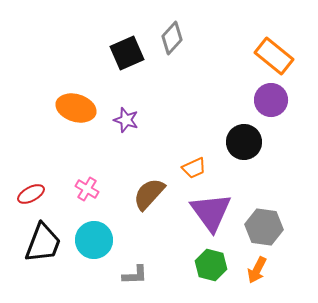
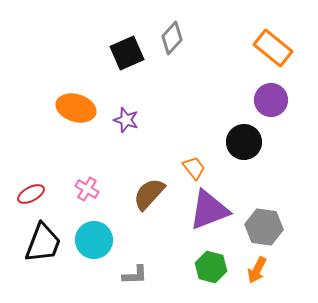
orange rectangle: moved 1 px left, 8 px up
orange trapezoid: rotated 105 degrees counterclockwise
purple triangle: moved 2 px left, 2 px up; rotated 45 degrees clockwise
green hexagon: moved 2 px down
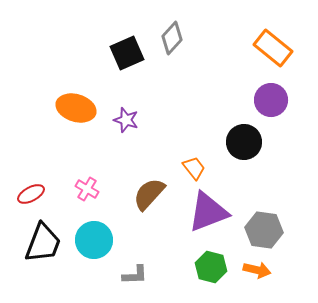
purple triangle: moved 1 px left, 2 px down
gray hexagon: moved 3 px down
orange arrow: rotated 104 degrees counterclockwise
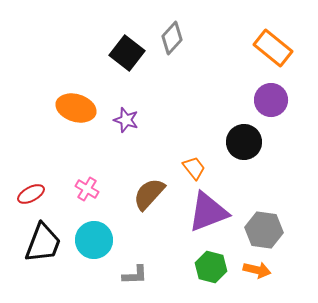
black square: rotated 28 degrees counterclockwise
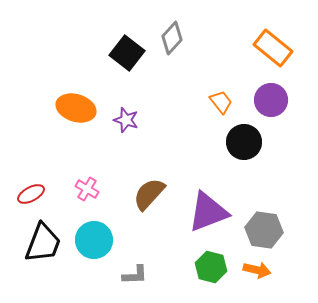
orange trapezoid: moved 27 px right, 66 px up
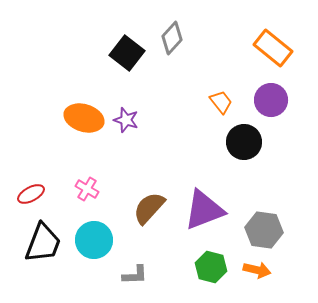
orange ellipse: moved 8 px right, 10 px down
brown semicircle: moved 14 px down
purple triangle: moved 4 px left, 2 px up
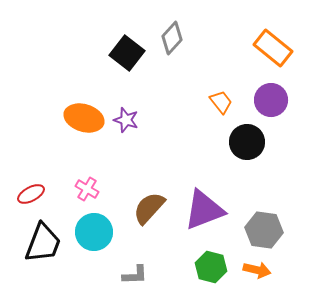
black circle: moved 3 px right
cyan circle: moved 8 px up
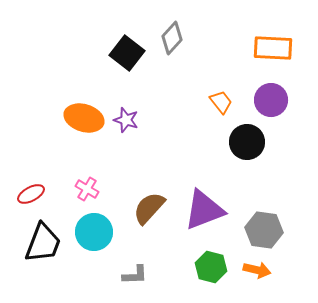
orange rectangle: rotated 36 degrees counterclockwise
